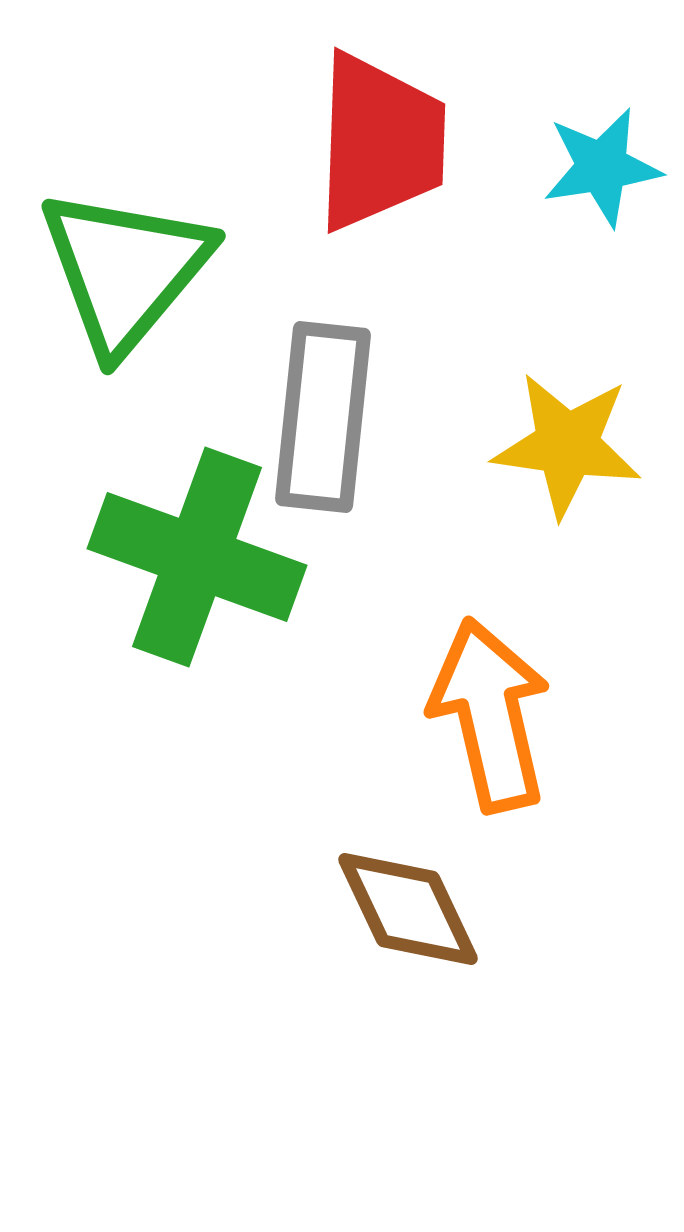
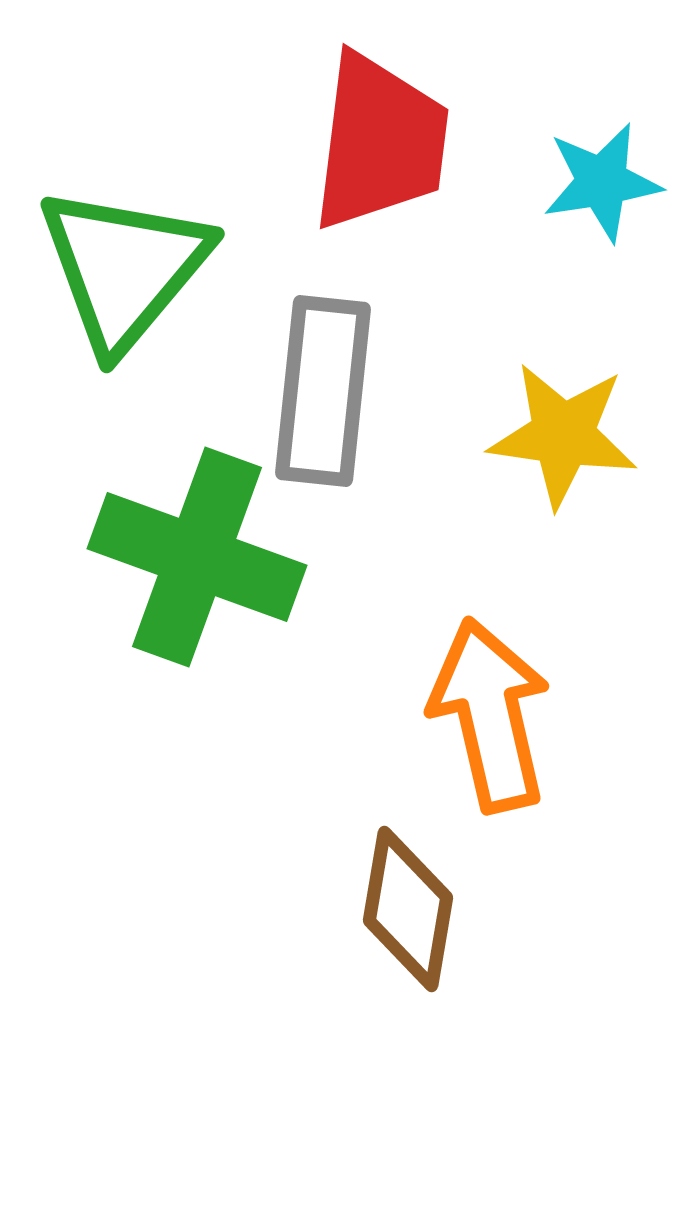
red trapezoid: rotated 5 degrees clockwise
cyan star: moved 15 px down
green triangle: moved 1 px left, 2 px up
gray rectangle: moved 26 px up
yellow star: moved 4 px left, 10 px up
brown diamond: rotated 35 degrees clockwise
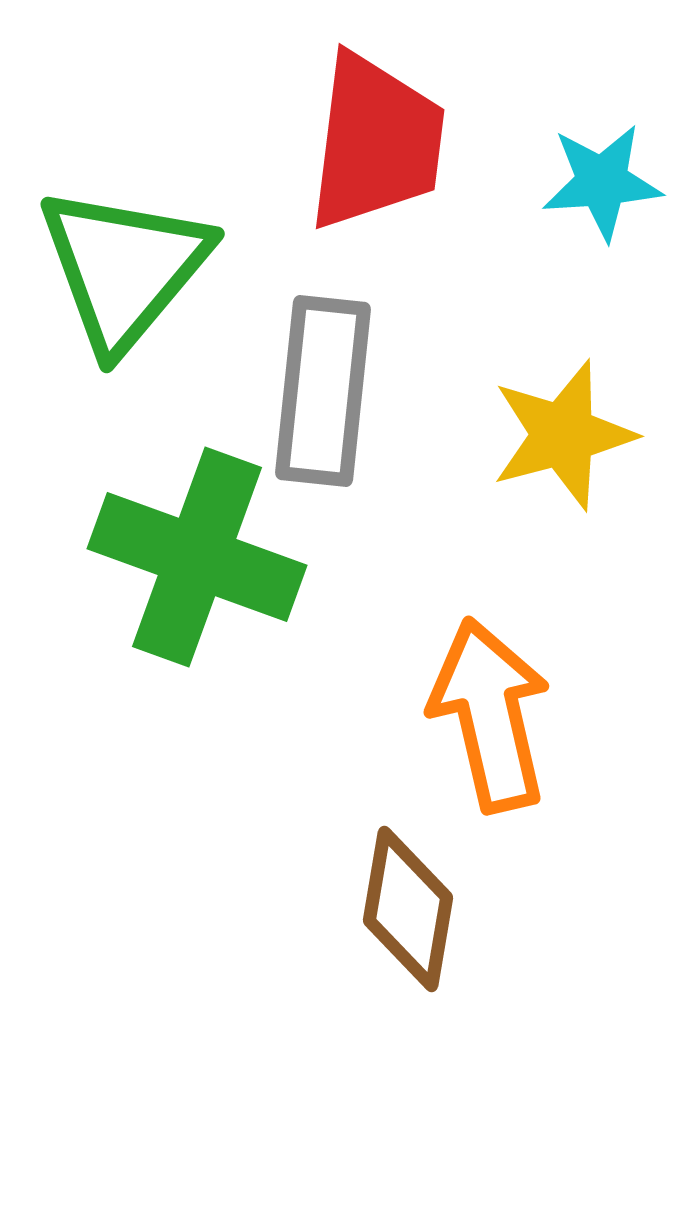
red trapezoid: moved 4 px left
cyan star: rotated 5 degrees clockwise
yellow star: rotated 23 degrees counterclockwise
